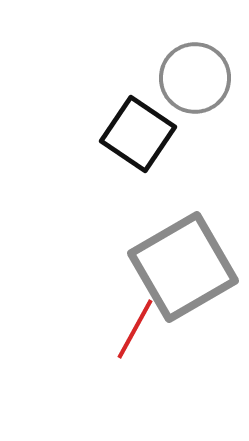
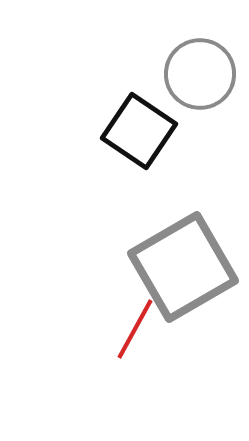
gray circle: moved 5 px right, 4 px up
black square: moved 1 px right, 3 px up
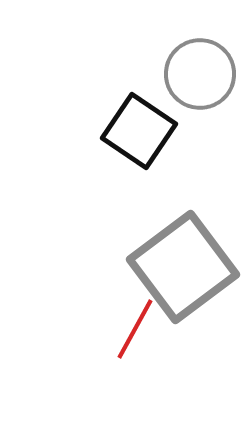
gray square: rotated 7 degrees counterclockwise
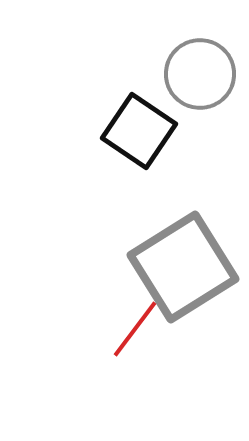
gray square: rotated 5 degrees clockwise
red line: rotated 8 degrees clockwise
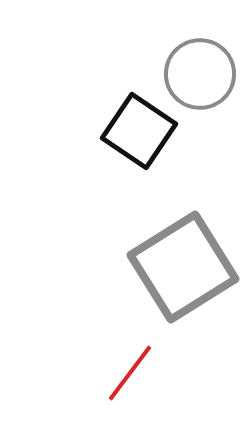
red line: moved 5 px left, 44 px down
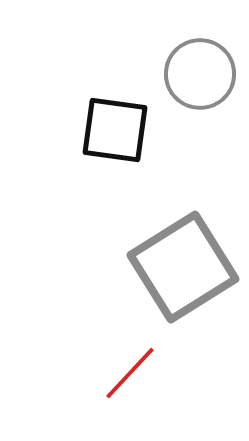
black square: moved 24 px left, 1 px up; rotated 26 degrees counterclockwise
red line: rotated 6 degrees clockwise
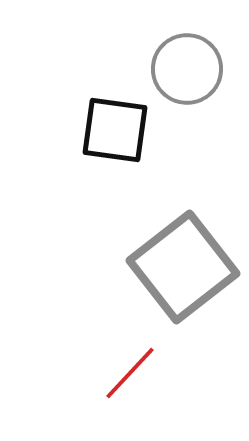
gray circle: moved 13 px left, 5 px up
gray square: rotated 6 degrees counterclockwise
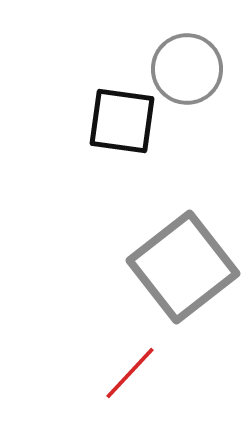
black square: moved 7 px right, 9 px up
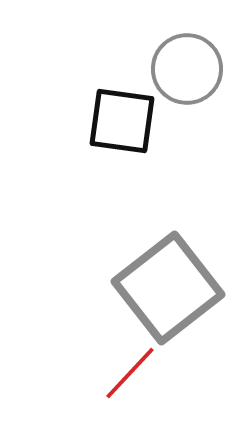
gray square: moved 15 px left, 21 px down
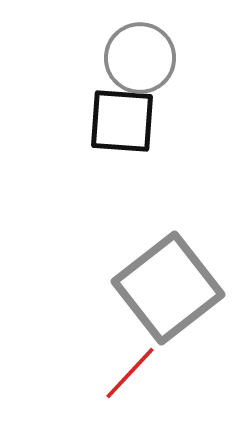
gray circle: moved 47 px left, 11 px up
black square: rotated 4 degrees counterclockwise
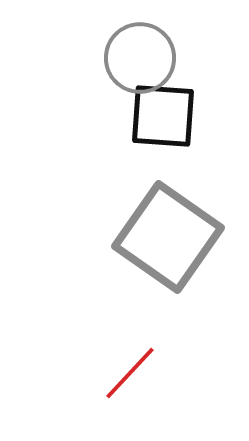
black square: moved 41 px right, 5 px up
gray square: moved 51 px up; rotated 17 degrees counterclockwise
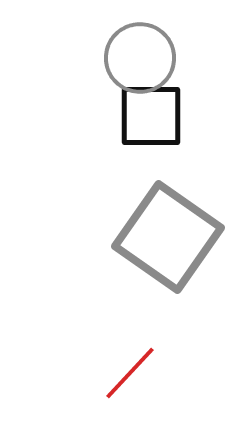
black square: moved 12 px left; rotated 4 degrees counterclockwise
